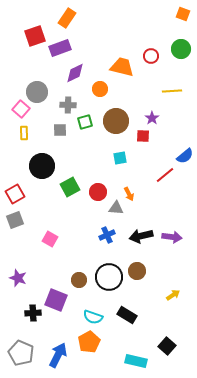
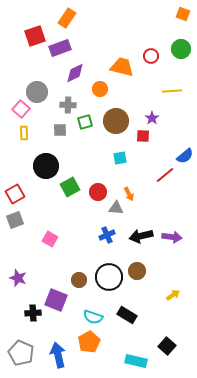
black circle at (42, 166): moved 4 px right
blue arrow at (58, 355): rotated 40 degrees counterclockwise
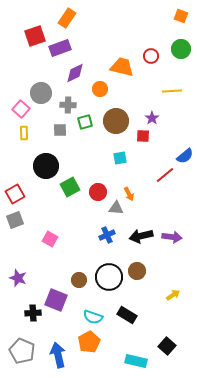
orange square at (183, 14): moved 2 px left, 2 px down
gray circle at (37, 92): moved 4 px right, 1 px down
gray pentagon at (21, 353): moved 1 px right, 2 px up
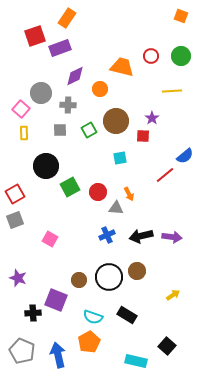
green circle at (181, 49): moved 7 px down
purple diamond at (75, 73): moved 3 px down
green square at (85, 122): moved 4 px right, 8 px down; rotated 14 degrees counterclockwise
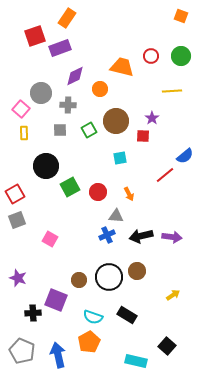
gray triangle at (116, 208): moved 8 px down
gray square at (15, 220): moved 2 px right
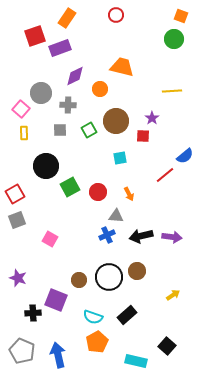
red circle at (151, 56): moved 35 px left, 41 px up
green circle at (181, 56): moved 7 px left, 17 px up
black rectangle at (127, 315): rotated 72 degrees counterclockwise
orange pentagon at (89, 342): moved 8 px right
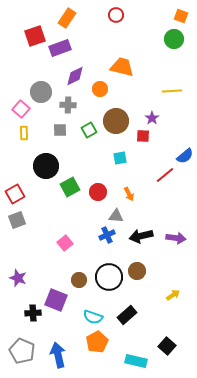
gray circle at (41, 93): moved 1 px up
purple arrow at (172, 237): moved 4 px right, 1 px down
pink square at (50, 239): moved 15 px right, 4 px down; rotated 21 degrees clockwise
